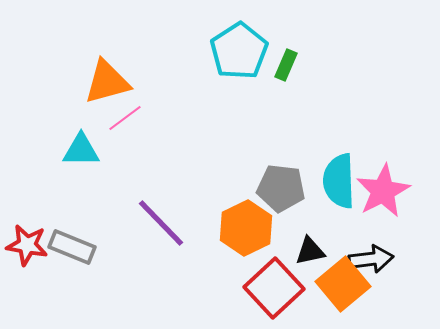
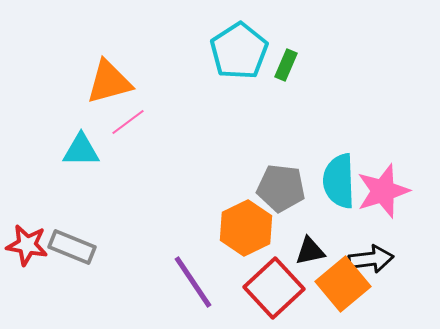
orange triangle: moved 2 px right
pink line: moved 3 px right, 4 px down
pink star: rotated 10 degrees clockwise
purple line: moved 32 px right, 59 px down; rotated 10 degrees clockwise
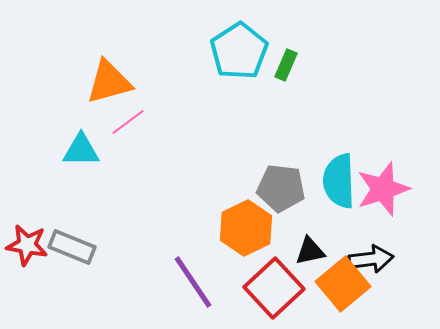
pink star: moved 2 px up
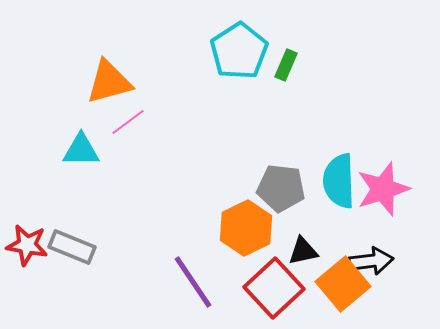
black triangle: moved 7 px left
black arrow: moved 2 px down
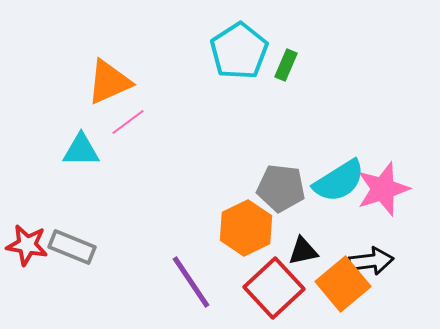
orange triangle: rotated 9 degrees counterclockwise
cyan semicircle: rotated 120 degrees counterclockwise
purple line: moved 2 px left
